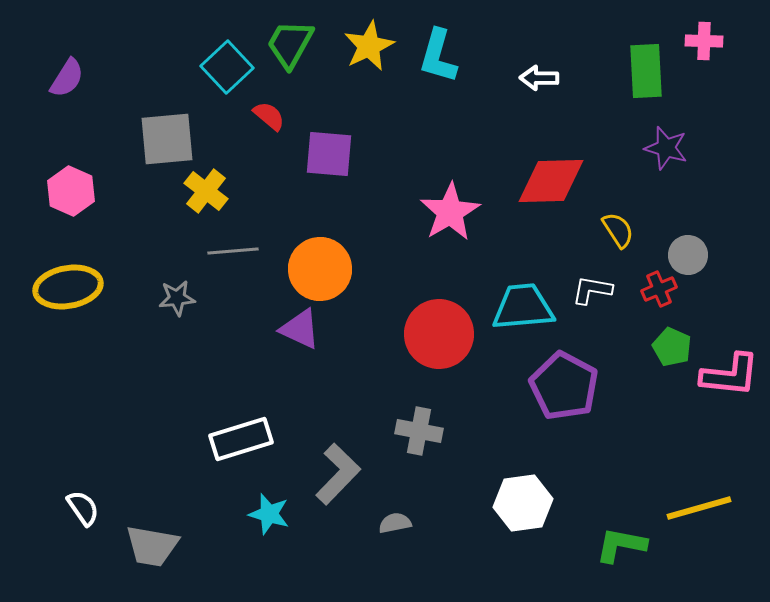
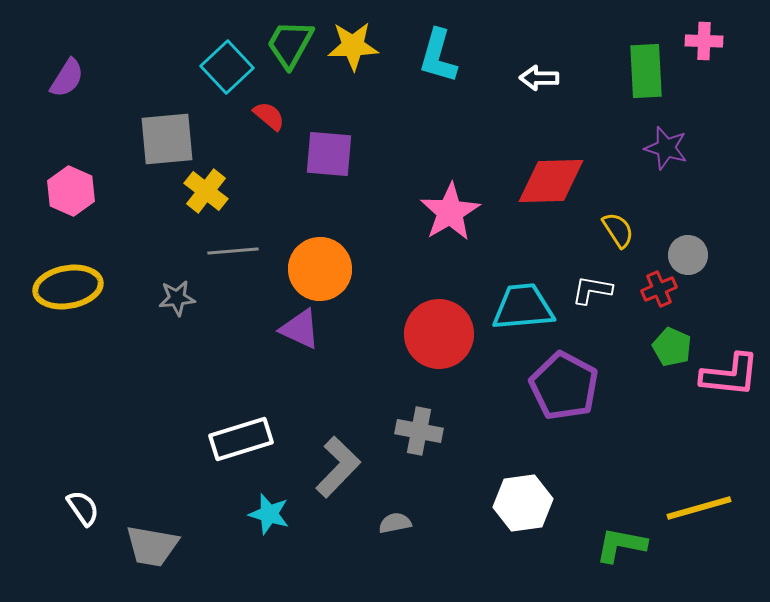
yellow star: moved 16 px left; rotated 24 degrees clockwise
gray L-shape: moved 7 px up
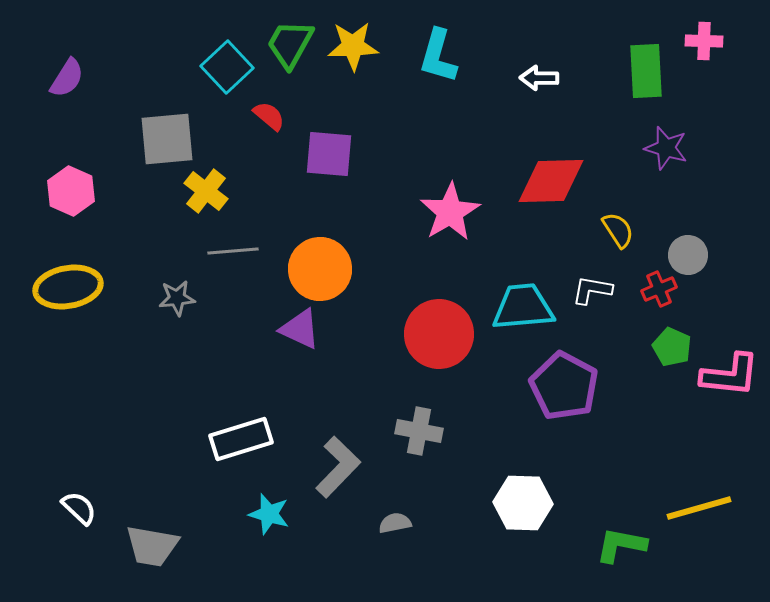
white hexagon: rotated 10 degrees clockwise
white semicircle: moved 4 px left; rotated 12 degrees counterclockwise
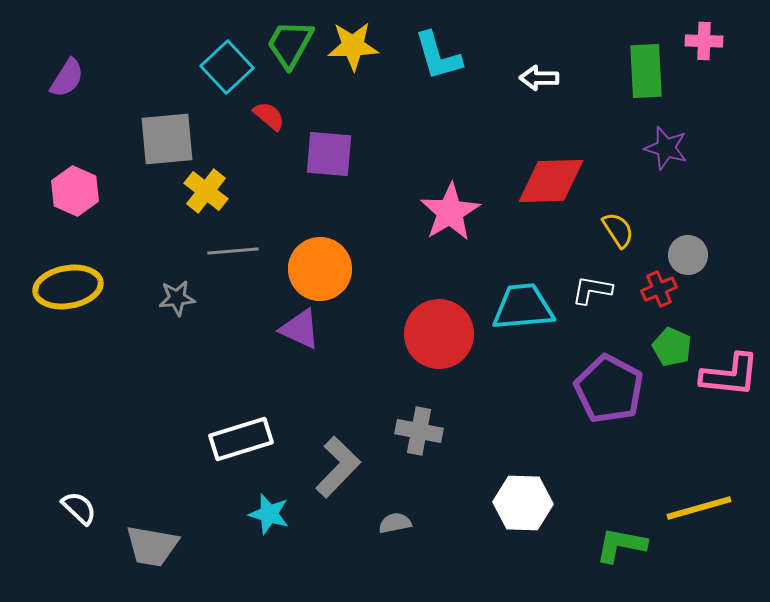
cyan L-shape: rotated 32 degrees counterclockwise
pink hexagon: moved 4 px right
purple pentagon: moved 45 px right, 3 px down
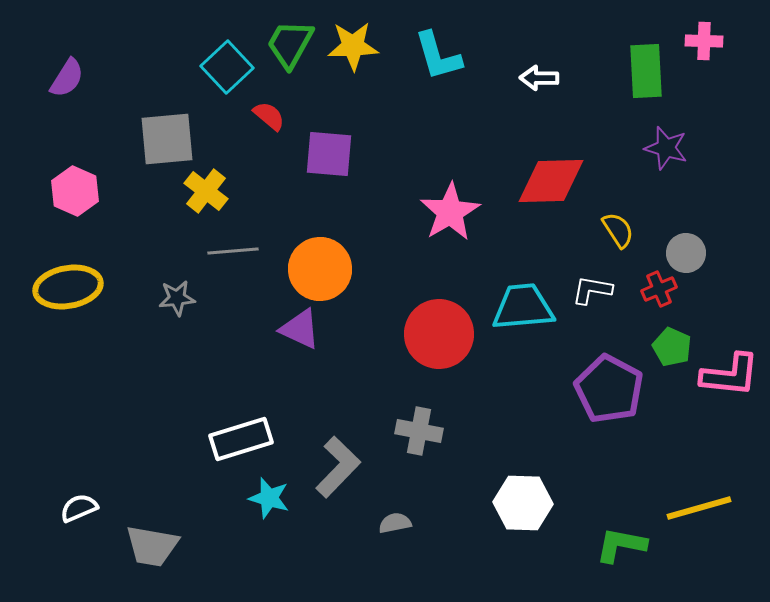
gray circle: moved 2 px left, 2 px up
white semicircle: rotated 66 degrees counterclockwise
cyan star: moved 16 px up
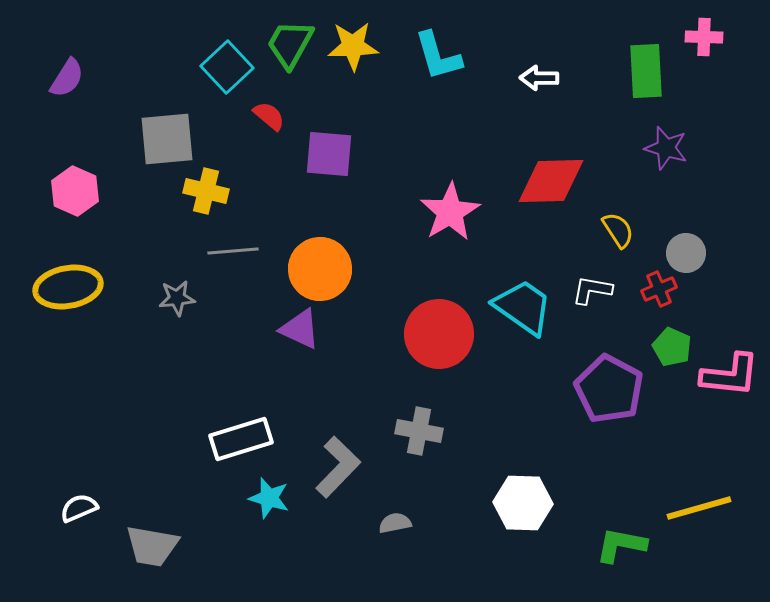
pink cross: moved 4 px up
yellow cross: rotated 24 degrees counterclockwise
cyan trapezoid: rotated 40 degrees clockwise
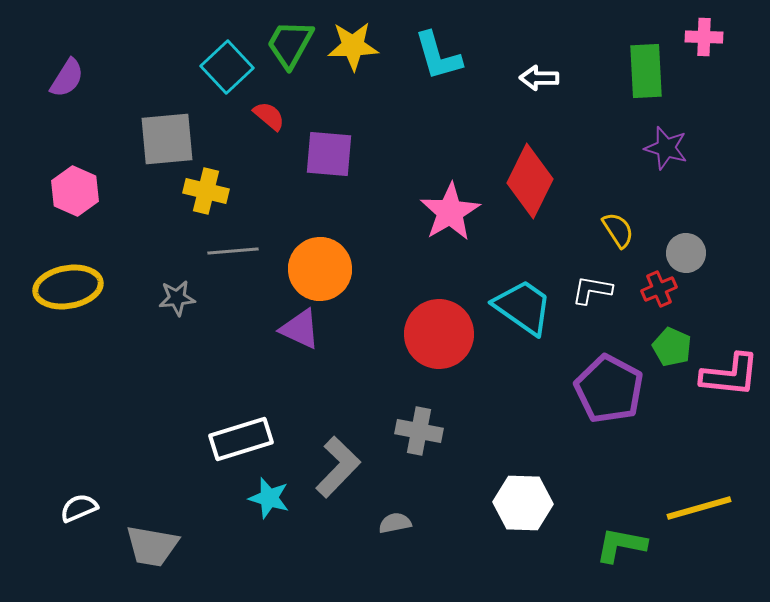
red diamond: moved 21 px left; rotated 62 degrees counterclockwise
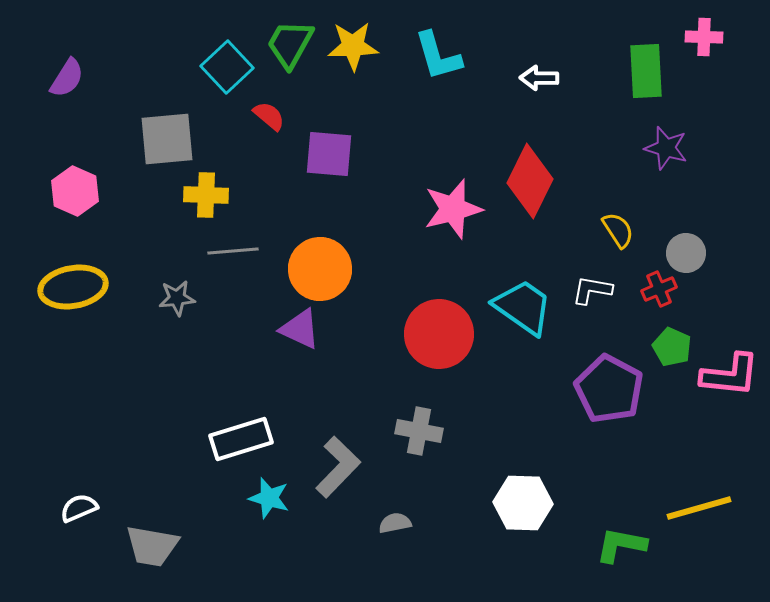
yellow cross: moved 4 px down; rotated 12 degrees counterclockwise
pink star: moved 3 px right, 3 px up; rotated 16 degrees clockwise
yellow ellipse: moved 5 px right
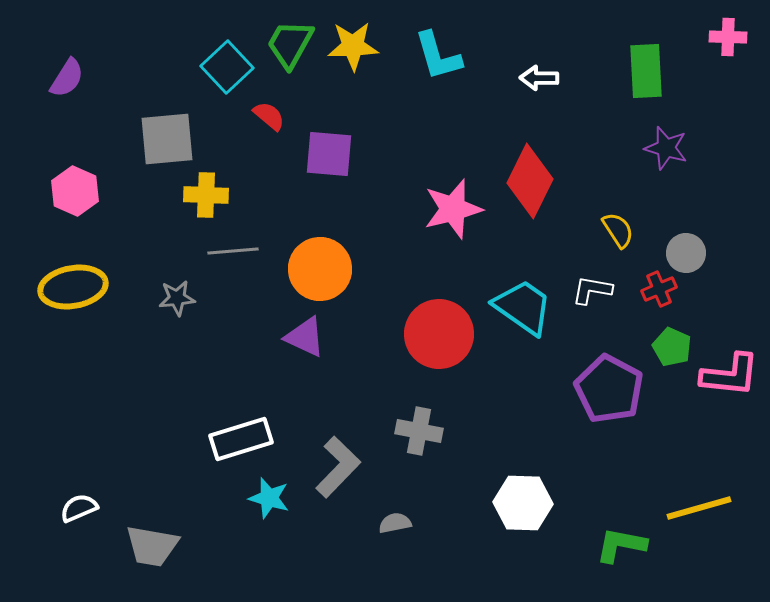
pink cross: moved 24 px right
purple triangle: moved 5 px right, 8 px down
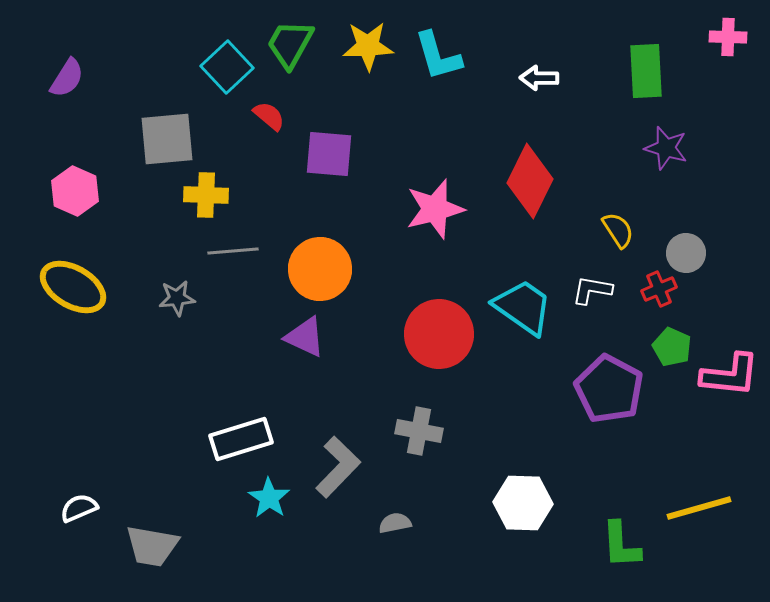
yellow star: moved 15 px right
pink star: moved 18 px left
yellow ellipse: rotated 40 degrees clockwise
cyan star: rotated 18 degrees clockwise
green L-shape: rotated 104 degrees counterclockwise
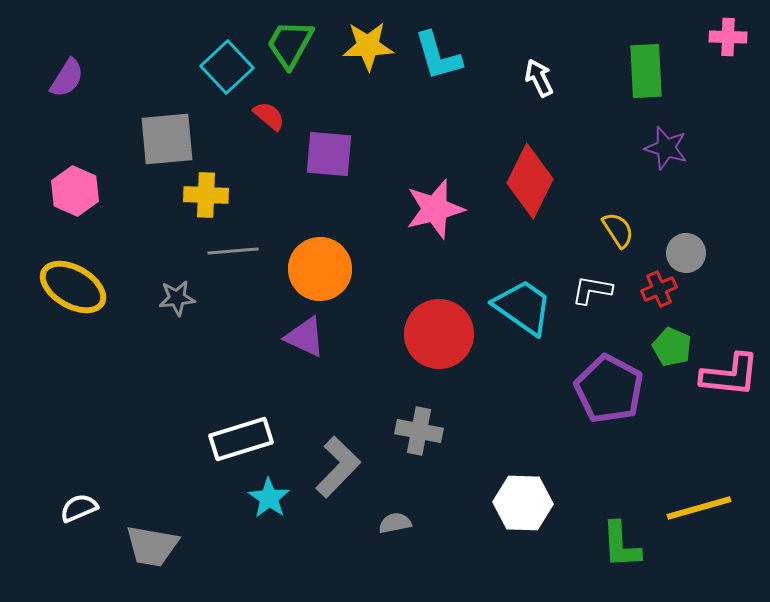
white arrow: rotated 63 degrees clockwise
